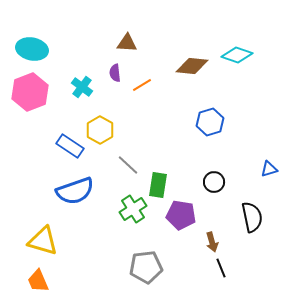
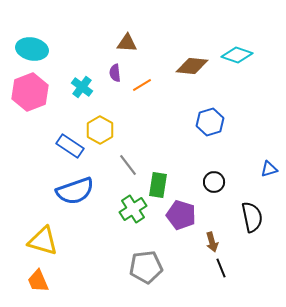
gray line: rotated 10 degrees clockwise
purple pentagon: rotated 8 degrees clockwise
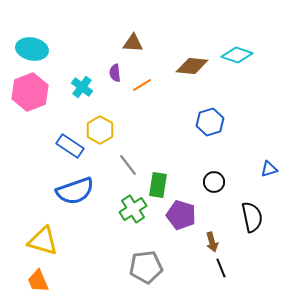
brown triangle: moved 6 px right
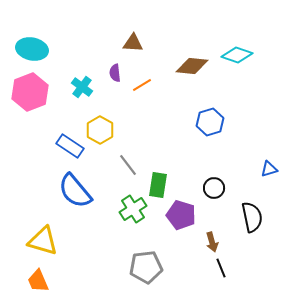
black circle: moved 6 px down
blue semicircle: rotated 69 degrees clockwise
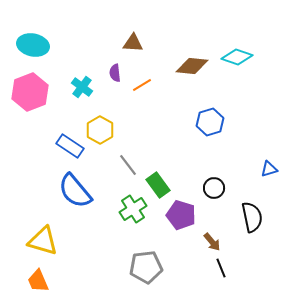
cyan ellipse: moved 1 px right, 4 px up
cyan diamond: moved 2 px down
green rectangle: rotated 45 degrees counterclockwise
brown arrow: rotated 24 degrees counterclockwise
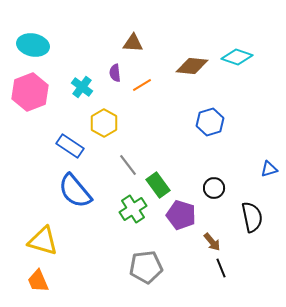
yellow hexagon: moved 4 px right, 7 px up
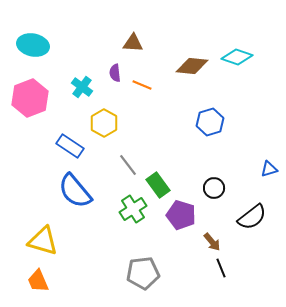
orange line: rotated 54 degrees clockwise
pink hexagon: moved 6 px down
black semicircle: rotated 64 degrees clockwise
gray pentagon: moved 3 px left, 6 px down
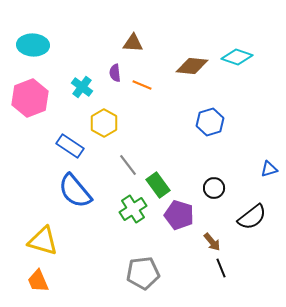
cyan ellipse: rotated 8 degrees counterclockwise
purple pentagon: moved 2 px left
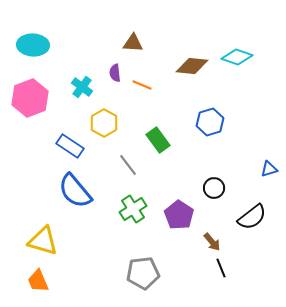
green rectangle: moved 45 px up
purple pentagon: rotated 16 degrees clockwise
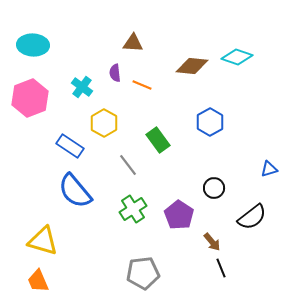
blue hexagon: rotated 12 degrees counterclockwise
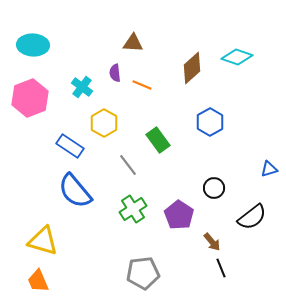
brown diamond: moved 2 px down; rotated 48 degrees counterclockwise
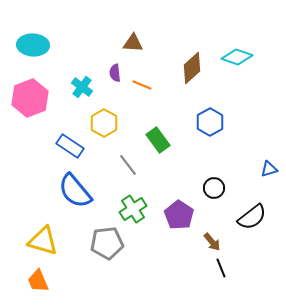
gray pentagon: moved 36 px left, 30 px up
